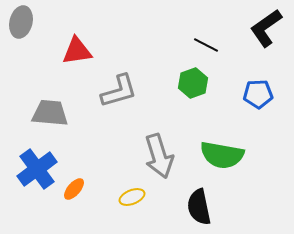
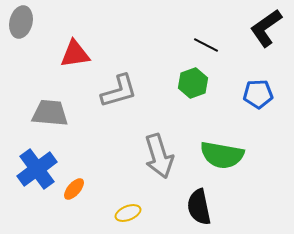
red triangle: moved 2 px left, 3 px down
yellow ellipse: moved 4 px left, 16 px down
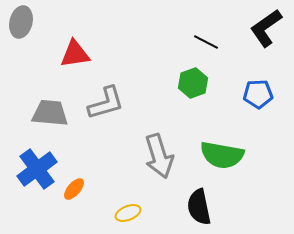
black line: moved 3 px up
gray L-shape: moved 13 px left, 12 px down
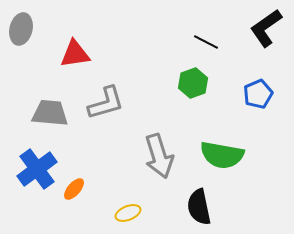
gray ellipse: moved 7 px down
blue pentagon: rotated 20 degrees counterclockwise
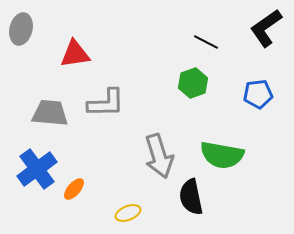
blue pentagon: rotated 16 degrees clockwise
gray L-shape: rotated 15 degrees clockwise
black semicircle: moved 8 px left, 10 px up
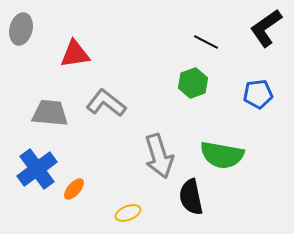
gray L-shape: rotated 141 degrees counterclockwise
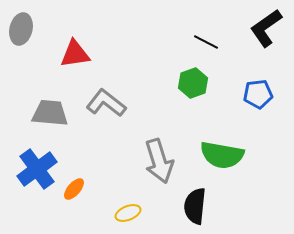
gray arrow: moved 5 px down
black semicircle: moved 4 px right, 9 px down; rotated 18 degrees clockwise
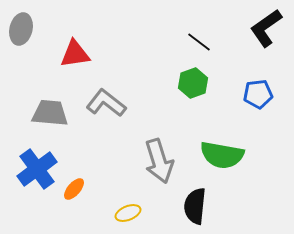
black line: moved 7 px left; rotated 10 degrees clockwise
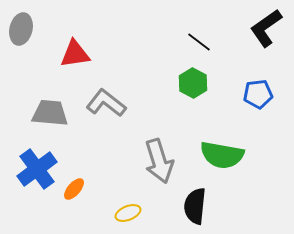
green hexagon: rotated 12 degrees counterclockwise
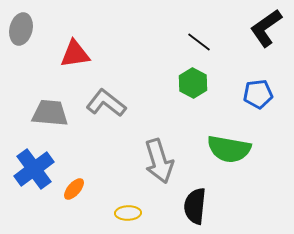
green semicircle: moved 7 px right, 6 px up
blue cross: moved 3 px left
yellow ellipse: rotated 20 degrees clockwise
